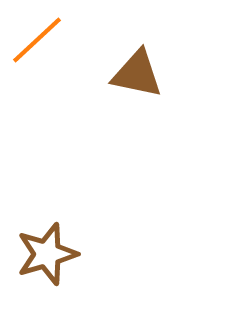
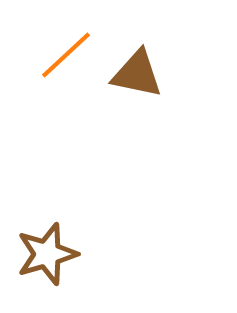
orange line: moved 29 px right, 15 px down
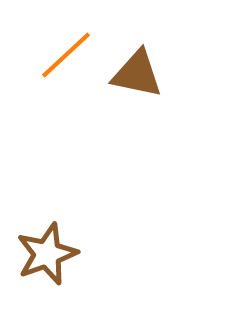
brown star: rotated 4 degrees counterclockwise
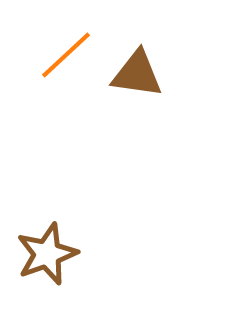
brown triangle: rotated 4 degrees counterclockwise
